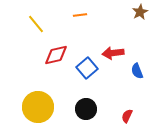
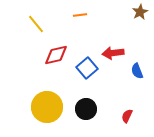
yellow circle: moved 9 px right
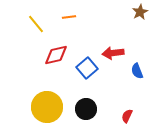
orange line: moved 11 px left, 2 px down
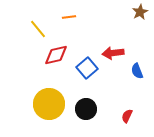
yellow line: moved 2 px right, 5 px down
yellow circle: moved 2 px right, 3 px up
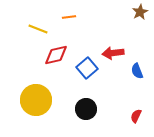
yellow line: rotated 30 degrees counterclockwise
yellow circle: moved 13 px left, 4 px up
red semicircle: moved 9 px right
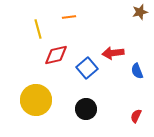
brown star: rotated 14 degrees clockwise
yellow line: rotated 54 degrees clockwise
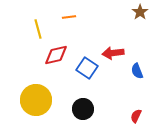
brown star: rotated 21 degrees counterclockwise
blue square: rotated 15 degrees counterclockwise
black circle: moved 3 px left
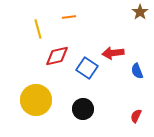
red diamond: moved 1 px right, 1 px down
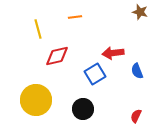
brown star: rotated 21 degrees counterclockwise
orange line: moved 6 px right
blue square: moved 8 px right, 6 px down; rotated 25 degrees clockwise
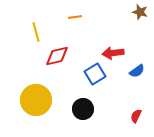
yellow line: moved 2 px left, 3 px down
blue semicircle: rotated 105 degrees counterclockwise
